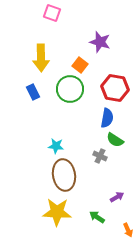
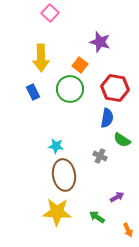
pink square: moved 2 px left; rotated 24 degrees clockwise
green semicircle: moved 7 px right
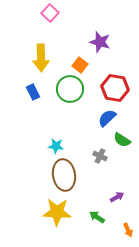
blue semicircle: rotated 144 degrees counterclockwise
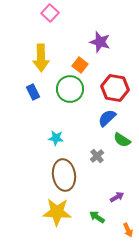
cyan star: moved 8 px up
gray cross: moved 3 px left; rotated 24 degrees clockwise
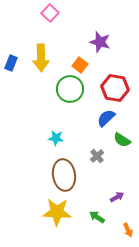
blue rectangle: moved 22 px left, 29 px up; rotated 49 degrees clockwise
blue semicircle: moved 1 px left
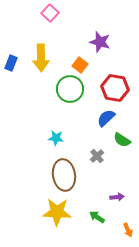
purple arrow: rotated 24 degrees clockwise
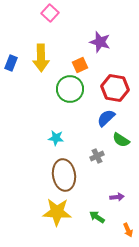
orange square: rotated 28 degrees clockwise
green semicircle: moved 1 px left
gray cross: rotated 16 degrees clockwise
